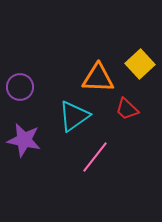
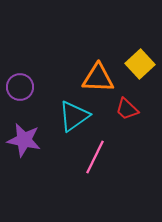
pink line: rotated 12 degrees counterclockwise
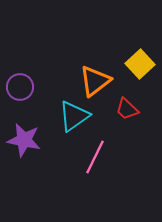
orange triangle: moved 3 px left, 3 px down; rotated 40 degrees counterclockwise
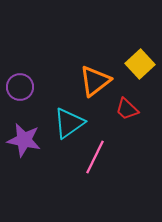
cyan triangle: moved 5 px left, 7 px down
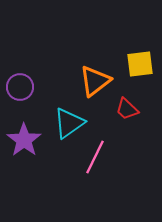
yellow square: rotated 36 degrees clockwise
purple star: rotated 24 degrees clockwise
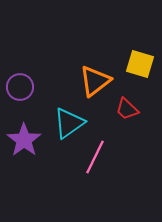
yellow square: rotated 24 degrees clockwise
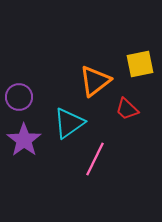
yellow square: rotated 28 degrees counterclockwise
purple circle: moved 1 px left, 10 px down
pink line: moved 2 px down
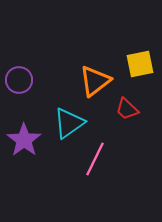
purple circle: moved 17 px up
